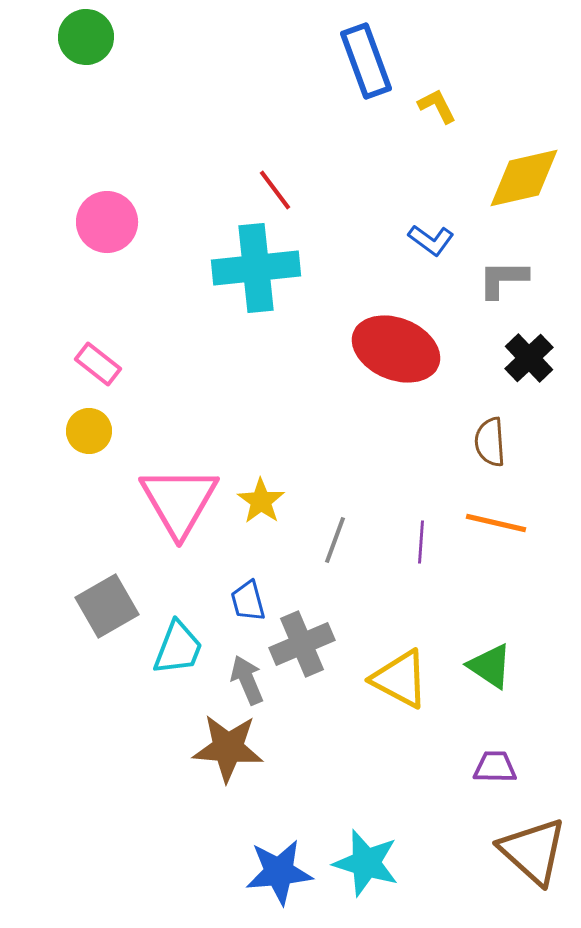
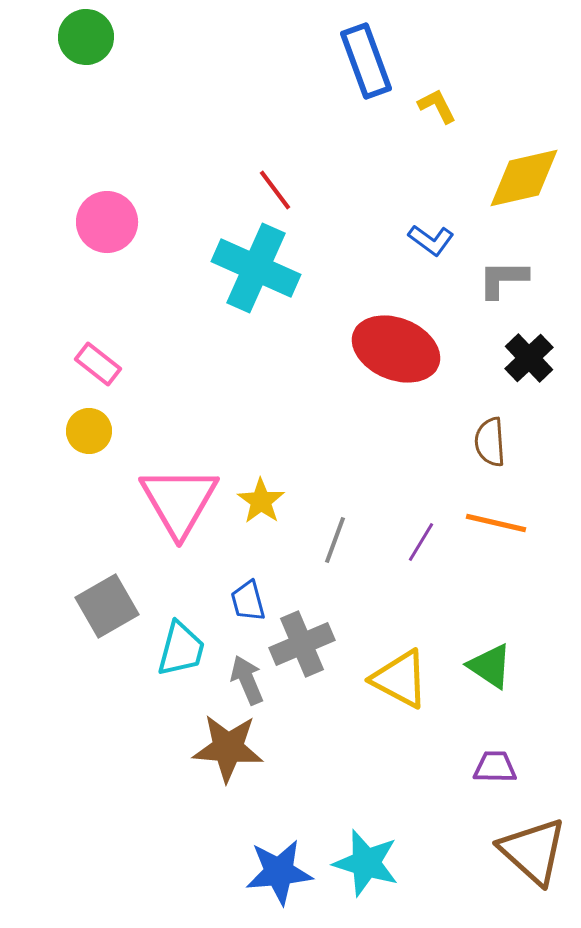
cyan cross: rotated 30 degrees clockwise
purple line: rotated 27 degrees clockwise
cyan trapezoid: moved 3 px right, 1 px down; rotated 6 degrees counterclockwise
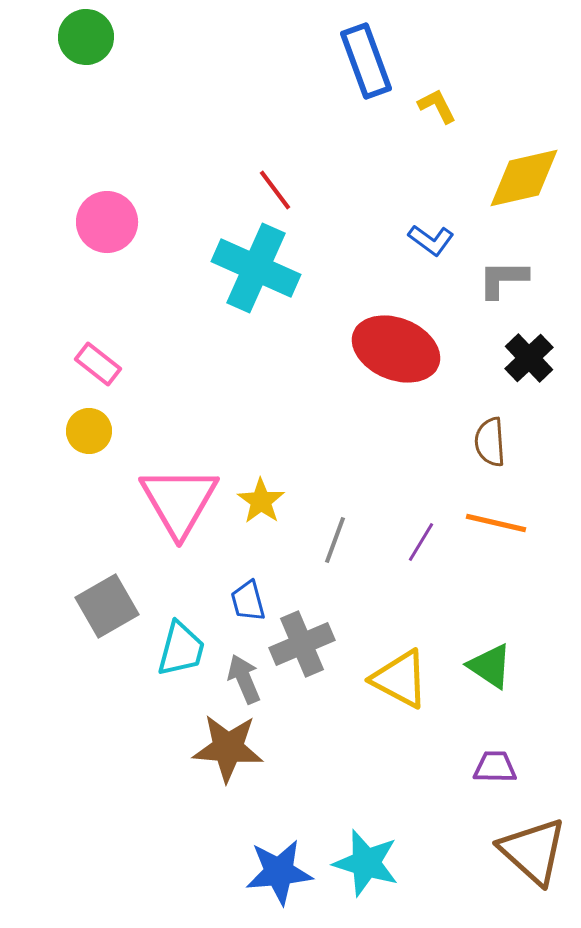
gray arrow: moved 3 px left, 1 px up
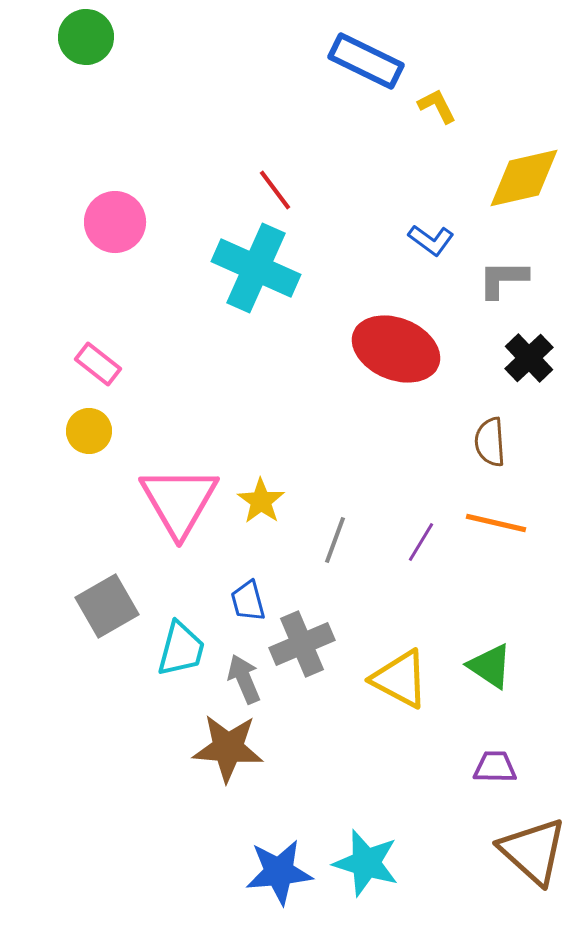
blue rectangle: rotated 44 degrees counterclockwise
pink circle: moved 8 px right
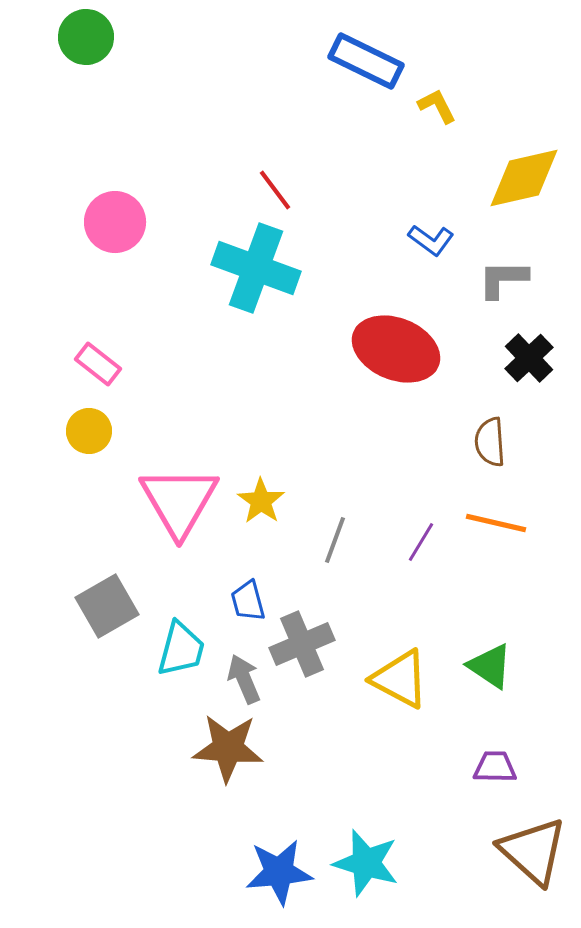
cyan cross: rotated 4 degrees counterclockwise
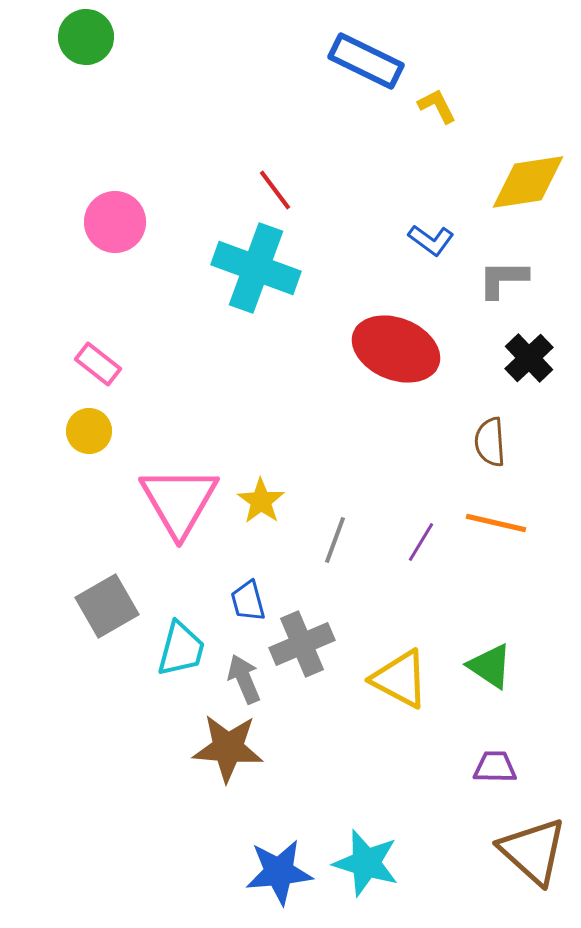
yellow diamond: moved 4 px right, 4 px down; rotated 4 degrees clockwise
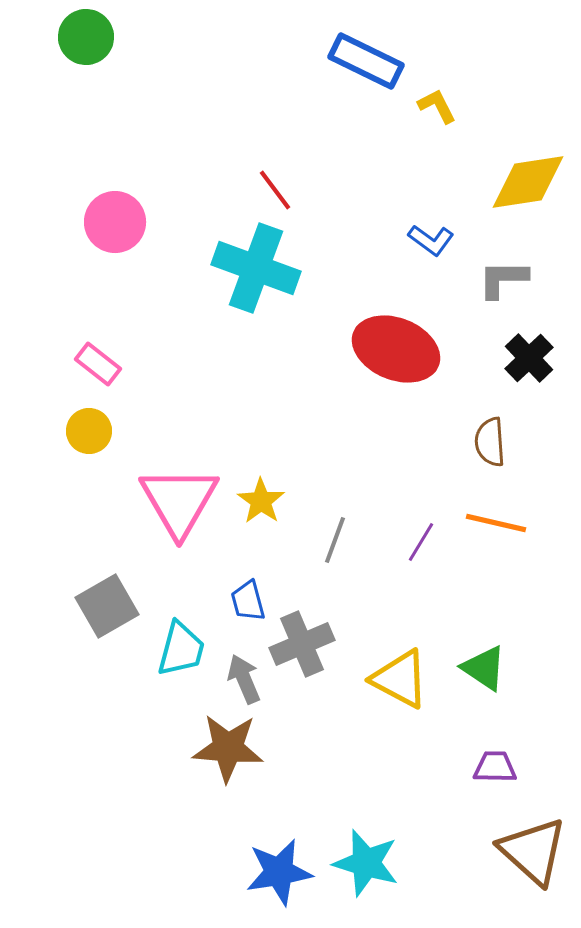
green triangle: moved 6 px left, 2 px down
blue star: rotated 4 degrees counterclockwise
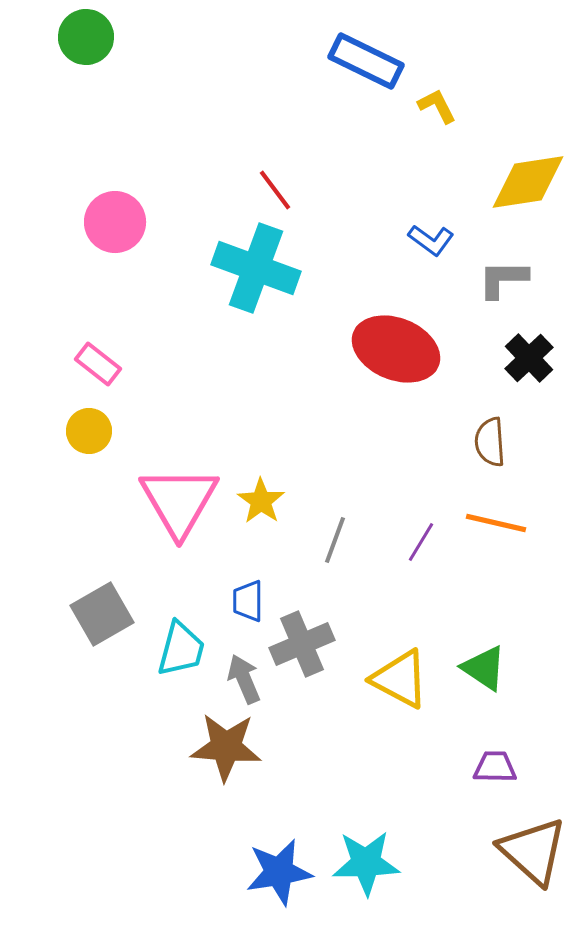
blue trapezoid: rotated 15 degrees clockwise
gray square: moved 5 px left, 8 px down
brown star: moved 2 px left, 1 px up
cyan star: rotated 18 degrees counterclockwise
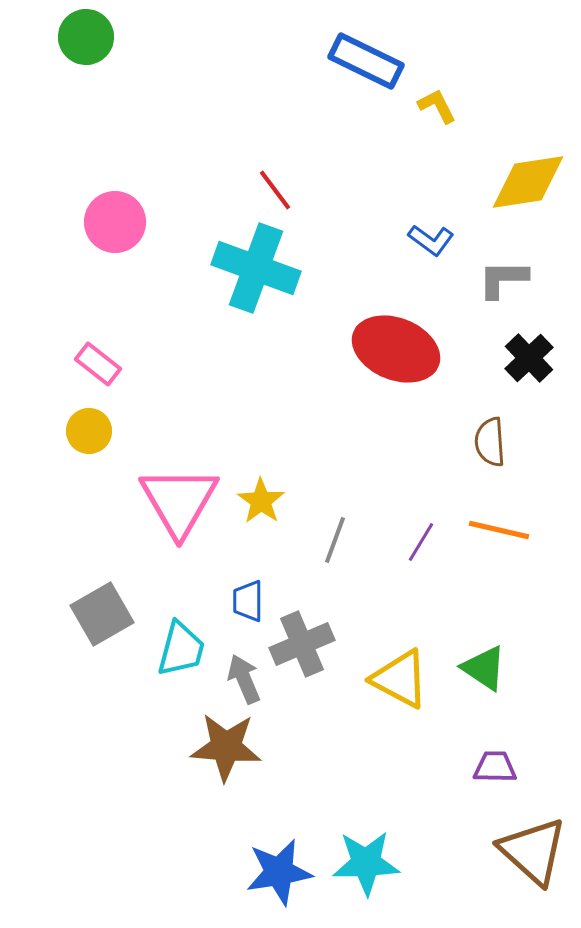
orange line: moved 3 px right, 7 px down
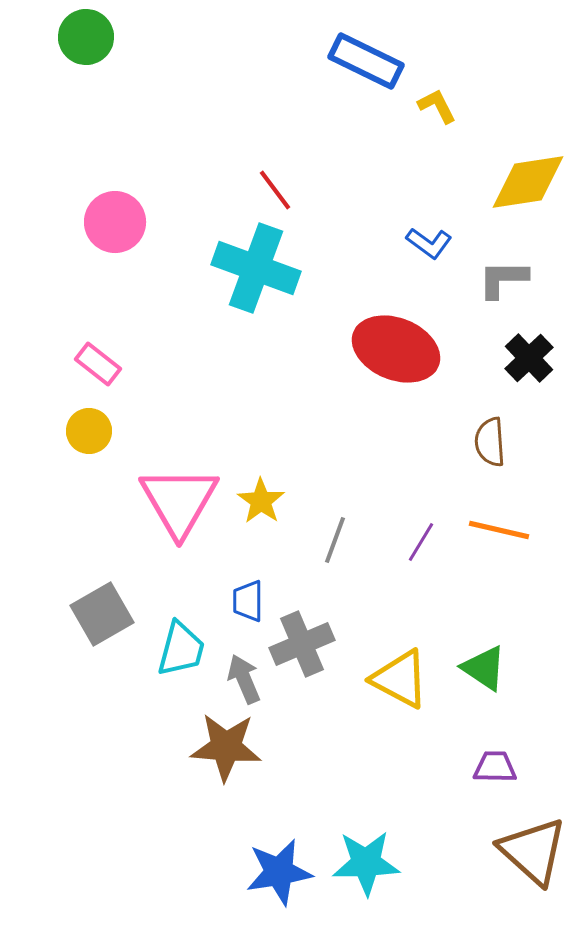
blue L-shape: moved 2 px left, 3 px down
